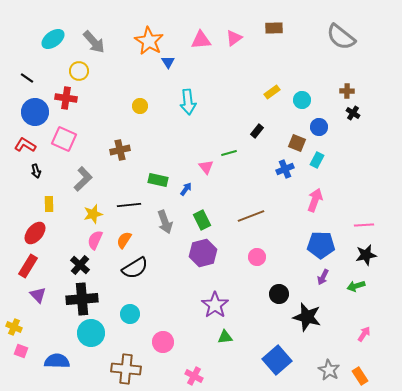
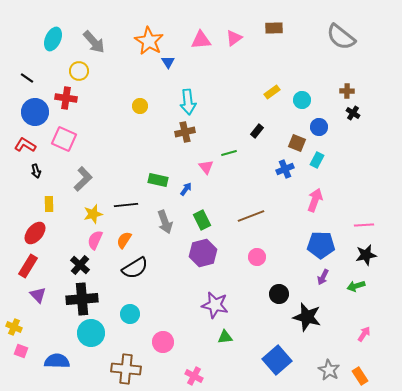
cyan ellipse at (53, 39): rotated 30 degrees counterclockwise
brown cross at (120, 150): moved 65 px right, 18 px up
black line at (129, 205): moved 3 px left
purple star at (215, 305): rotated 24 degrees counterclockwise
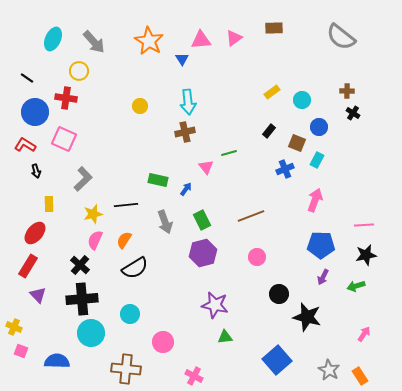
blue triangle at (168, 62): moved 14 px right, 3 px up
black rectangle at (257, 131): moved 12 px right
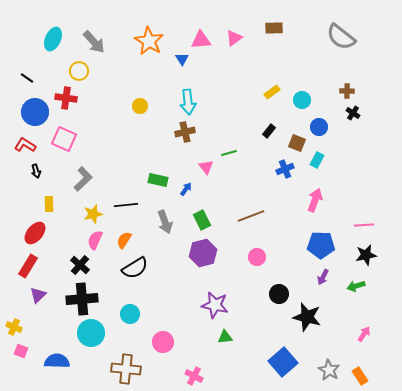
purple triangle at (38, 295): rotated 30 degrees clockwise
blue square at (277, 360): moved 6 px right, 2 px down
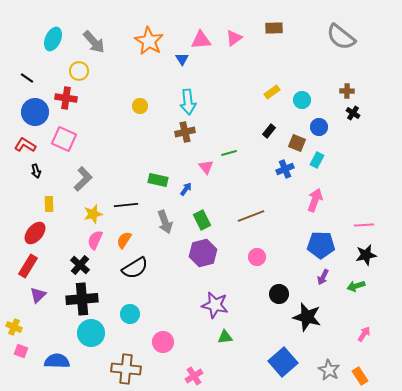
pink cross at (194, 376): rotated 30 degrees clockwise
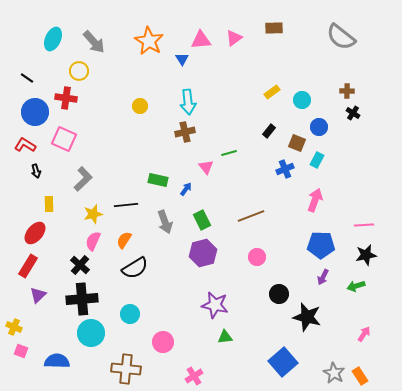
pink semicircle at (95, 240): moved 2 px left, 1 px down
gray star at (329, 370): moved 5 px right, 3 px down
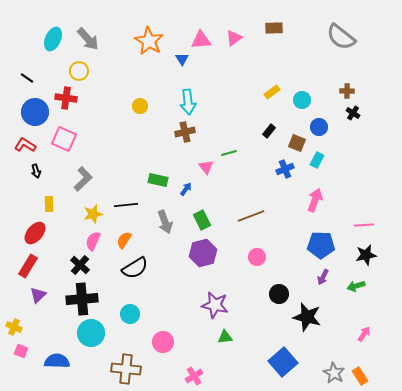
gray arrow at (94, 42): moved 6 px left, 3 px up
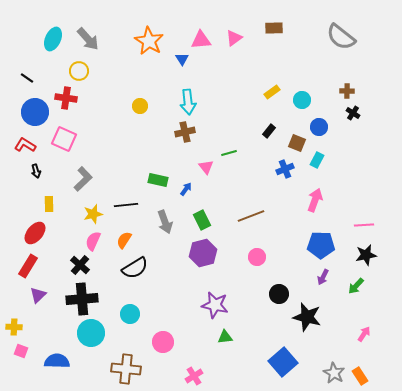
green arrow at (356, 286): rotated 30 degrees counterclockwise
yellow cross at (14, 327): rotated 21 degrees counterclockwise
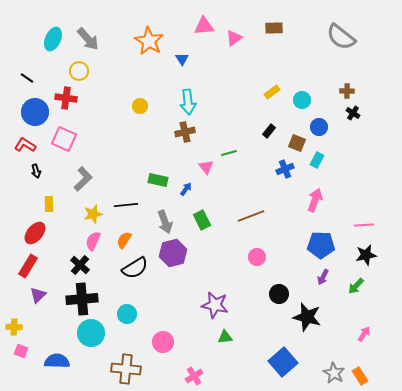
pink triangle at (201, 40): moved 3 px right, 14 px up
purple hexagon at (203, 253): moved 30 px left
cyan circle at (130, 314): moved 3 px left
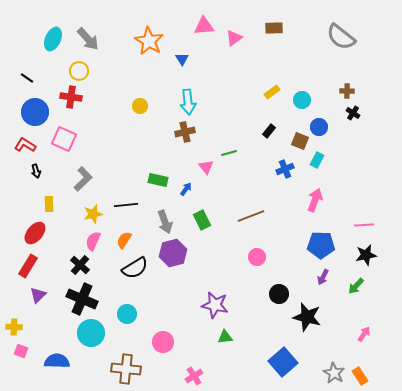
red cross at (66, 98): moved 5 px right, 1 px up
brown square at (297, 143): moved 3 px right, 2 px up
black cross at (82, 299): rotated 28 degrees clockwise
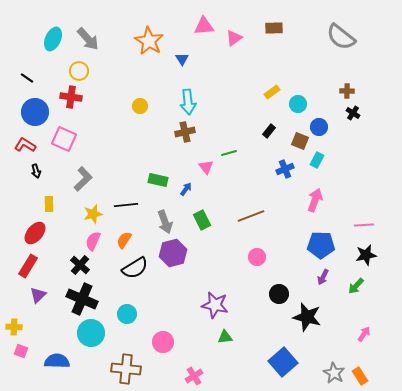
cyan circle at (302, 100): moved 4 px left, 4 px down
